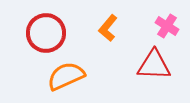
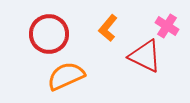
red circle: moved 3 px right, 1 px down
red triangle: moved 9 px left, 9 px up; rotated 24 degrees clockwise
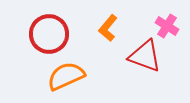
red triangle: rotated 6 degrees counterclockwise
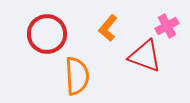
pink cross: rotated 30 degrees clockwise
red circle: moved 2 px left
orange semicircle: moved 11 px right; rotated 111 degrees clockwise
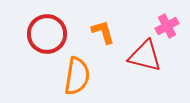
orange L-shape: moved 5 px left, 4 px down; rotated 124 degrees clockwise
red triangle: rotated 6 degrees counterclockwise
orange semicircle: rotated 12 degrees clockwise
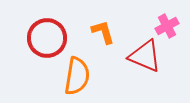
red circle: moved 4 px down
red triangle: rotated 9 degrees clockwise
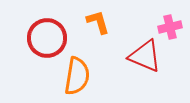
pink cross: moved 3 px right, 1 px down; rotated 15 degrees clockwise
orange L-shape: moved 5 px left, 10 px up
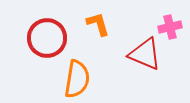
orange L-shape: moved 2 px down
red triangle: moved 2 px up
orange semicircle: moved 3 px down
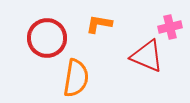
orange L-shape: moved 1 px right; rotated 64 degrees counterclockwise
red triangle: moved 2 px right, 2 px down
orange semicircle: moved 1 px left, 1 px up
